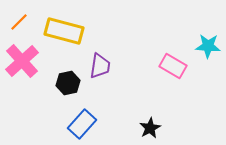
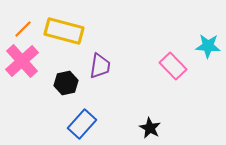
orange line: moved 4 px right, 7 px down
pink rectangle: rotated 16 degrees clockwise
black hexagon: moved 2 px left
black star: rotated 15 degrees counterclockwise
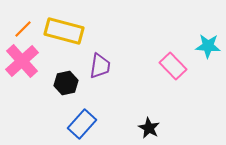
black star: moved 1 px left
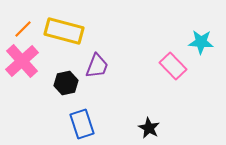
cyan star: moved 7 px left, 4 px up
purple trapezoid: moved 3 px left; rotated 12 degrees clockwise
blue rectangle: rotated 60 degrees counterclockwise
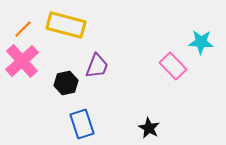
yellow rectangle: moved 2 px right, 6 px up
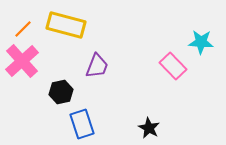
black hexagon: moved 5 px left, 9 px down
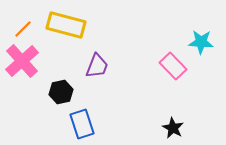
black star: moved 24 px right
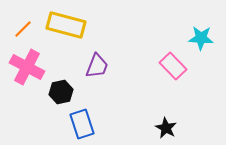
cyan star: moved 4 px up
pink cross: moved 5 px right, 6 px down; rotated 20 degrees counterclockwise
black star: moved 7 px left
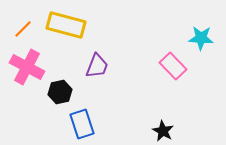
black hexagon: moved 1 px left
black star: moved 3 px left, 3 px down
